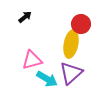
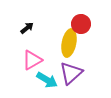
black arrow: moved 2 px right, 11 px down
yellow ellipse: moved 2 px left, 1 px up
pink triangle: rotated 15 degrees counterclockwise
cyan arrow: moved 1 px down
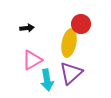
black arrow: rotated 32 degrees clockwise
cyan arrow: rotated 50 degrees clockwise
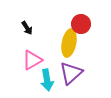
black arrow: rotated 64 degrees clockwise
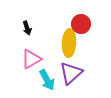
black arrow: rotated 16 degrees clockwise
yellow ellipse: rotated 8 degrees counterclockwise
pink triangle: moved 1 px left, 1 px up
cyan arrow: rotated 20 degrees counterclockwise
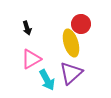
yellow ellipse: moved 2 px right; rotated 20 degrees counterclockwise
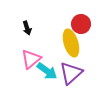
pink triangle: rotated 10 degrees counterclockwise
cyan arrow: moved 9 px up; rotated 25 degrees counterclockwise
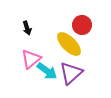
red circle: moved 1 px right, 1 px down
yellow ellipse: moved 2 px left, 1 px down; rotated 28 degrees counterclockwise
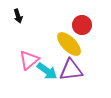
black arrow: moved 9 px left, 12 px up
pink triangle: moved 2 px left, 1 px down
purple triangle: moved 3 px up; rotated 35 degrees clockwise
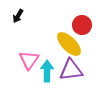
black arrow: rotated 48 degrees clockwise
pink triangle: rotated 15 degrees counterclockwise
cyan arrow: rotated 125 degrees counterclockwise
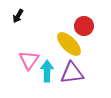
red circle: moved 2 px right, 1 px down
purple triangle: moved 1 px right, 3 px down
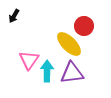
black arrow: moved 4 px left
